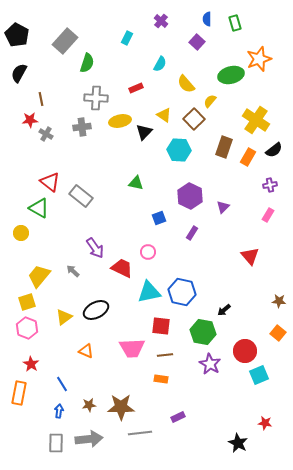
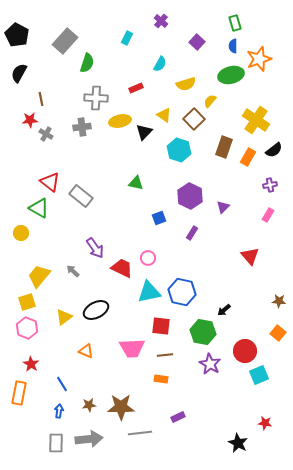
blue semicircle at (207, 19): moved 26 px right, 27 px down
yellow semicircle at (186, 84): rotated 66 degrees counterclockwise
cyan hexagon at (179, 150): rotated 15 degrees clockwise
pink circle at (148, 252): moved 6 px down
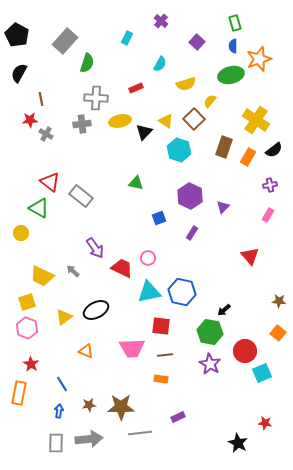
yellow triangle at (164, 115): moved 2 px right, 6 px down
gray cross at (82, 127): moved 3 px up
yellow trapezoid at (39, 276): moved 3 px right; rotated 105 degrees counterclockwise
green hexagon at (203, 332): moved 7 px right
cyan square at (259, 375): moved 3 px right, 2 px up
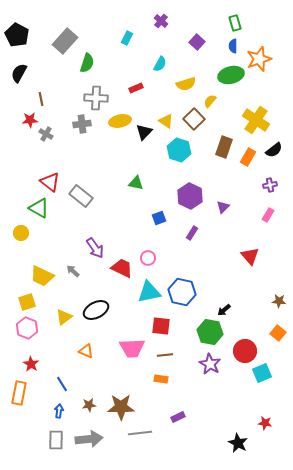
gray rectangle at (56, 443): moved 3 px up
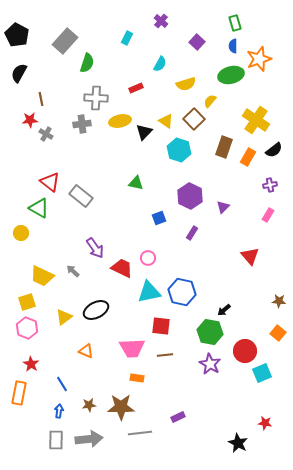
orange rectangle at (161, 379): moved 24 px left, 1 px up
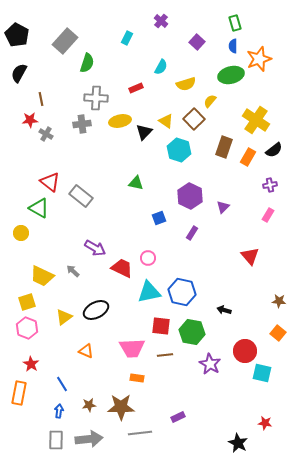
cyan semicircle at (160, 64): moved 1 px right, 3 px down
purple arrow at (95, 248): rotated 25 degrees counterclockwise
black arrow at (224, 310): rotated 56 degrees clockwise
green hexagon at (210, 332): moved 18 px left
cyan square at (262, 373): rotated 36 degrees clockwise
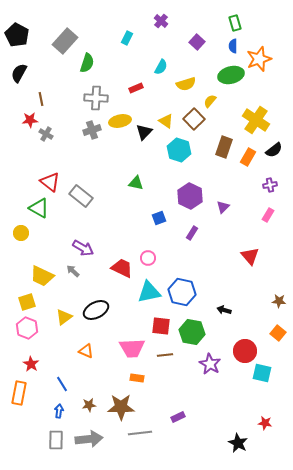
gray cross at (82, 124): moved 10 px right, 6 px down; rotated 12 degrees counterclockwise
purple arrow at (95, 248): moved 12 px left
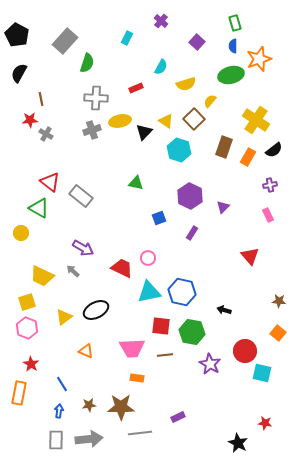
pink rectangle at (268, 215): rotated 56 degrees counterclockwise
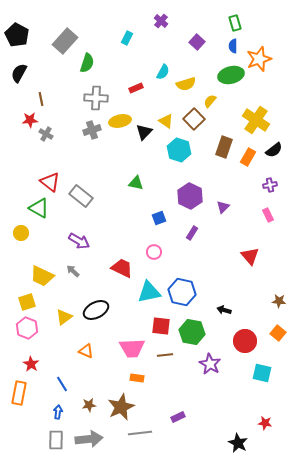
cyan semicircle at (161, 67): moved 2 px right, 5 px down
purple arrow at (83, 248): moved 4 px left, 7 px up
pink circle at (148, 258): moved 6 px right, 6 px up
red circle at (245, 351): moved 10 px up
brown star at (121, 407): rotated 24 degrees counterclockwise
blue arrow at (59, 411): moved 1 px left, 1 px down
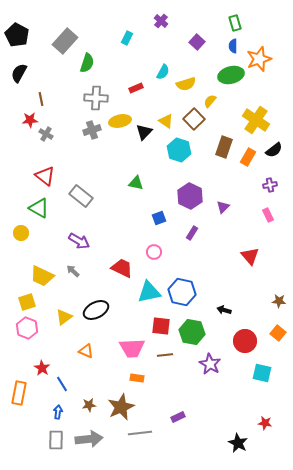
red triangle at (50, 182): moved 5 px left, 6 px up
red star at (31, 364): moved 11 px right, 4 px down
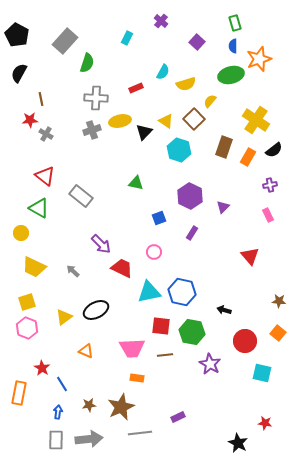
purple arrow at (79, 241): moved 22 px right, 3 px down; rotated 15 degrees clockwise
yellow trapezoid at (42, 276): moved 8 px left, 9 px up
